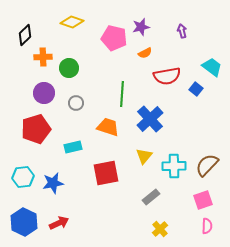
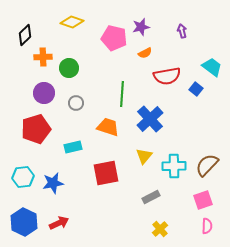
gray rectangle: rotated 12 degrees clockwise
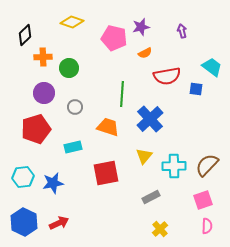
blue square: rotated 32 degrees counterclockwise
gray circle: moved 1 px left, 4 px down
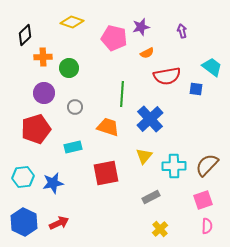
orange semicircle: moved 2 px right
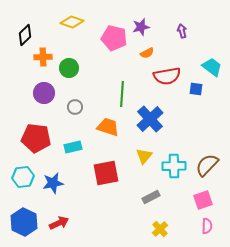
red pentagon: moved 9 px down; rotated 24 degrees clockwise
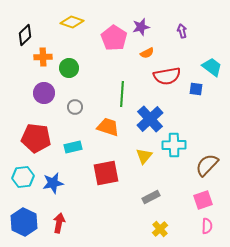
pink pentagon: rotated 20 degrees clockwise
cyan cross: moved 21 px up
red arrow: rotated 54 degrees counterclockwise
